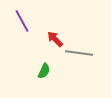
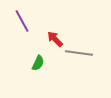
green semicircle: moved 6 px left, 8 px up
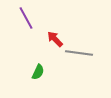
purple line: moved 4 px right, 3 px up
green semicircle: moved 9 px down
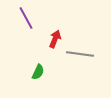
red arrow: rotated 66 degrees clockwise
gray line: moved 1 px right, 1 px down
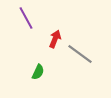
gray line: rotated 28 degrees clockwise
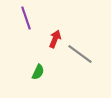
purple line: rotated 10 degrees clockwise
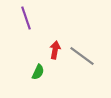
red arrow: moved 11 px down; rotated 12 degrees counterclockwise
gray line: moved 2 px right, 2 px down
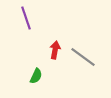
gray line: moved 1 px right, 1 px down
green semicircle: moved 2 px left, 4 px down
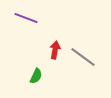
purple line: rotated 50 degrees counterclockwise
